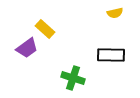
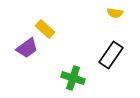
yellow semicircle: rotated 21 degrees clockwise
black rectangle: rotated 56 degrees counterclockwise
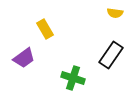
yellow rectangle: rotated 18 degrees clockwise
purple trapezoid: moved 3 px left, 10 px down
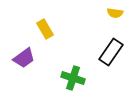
black rectangle: moved 3 px up
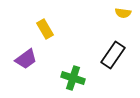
yellow semicircle: moved 8 px right
black rectangle: moved 2 px right, 3 px down
purple trapezoid: moved 2 px right, 1 px down
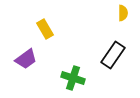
yellow semicircle: rotated 98 degrees counterclockwise
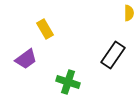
yellow semicircle: moved 6 px right
green cross: moved 5 px left, 4 px down
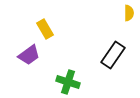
purple trapezoid: moved 3 px right, 4 px up
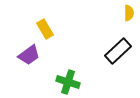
black rectangle: moved 5 px right, 4 px up; rotated 12 degrees clockwise
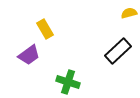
yellow semicircle: rotated 105 degrees counterclockwise
